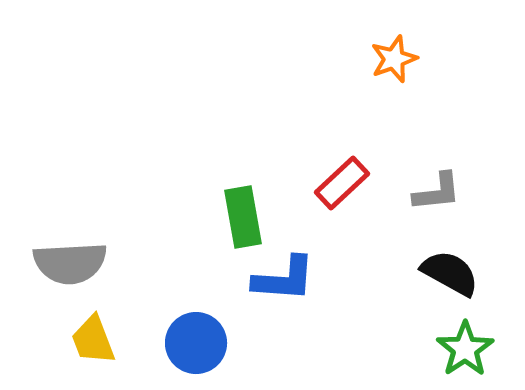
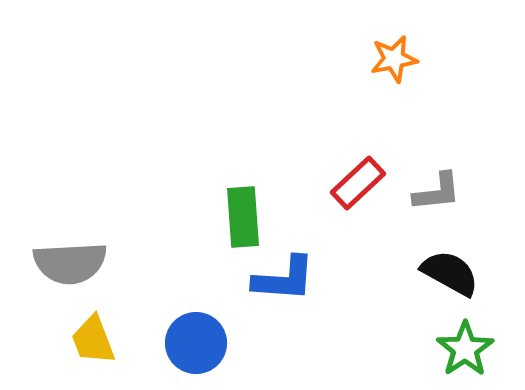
orange star: rotated 9 degrees clockwise
red rectangle: moved 16 px right
green rectangle: rotated 6 degrees clockwise
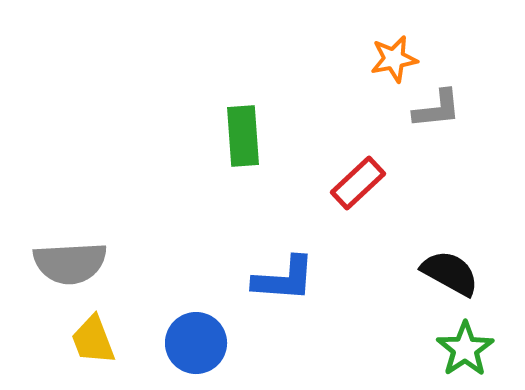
gray L-shape: moved 83 px up
green rectangle: moved 81 px up
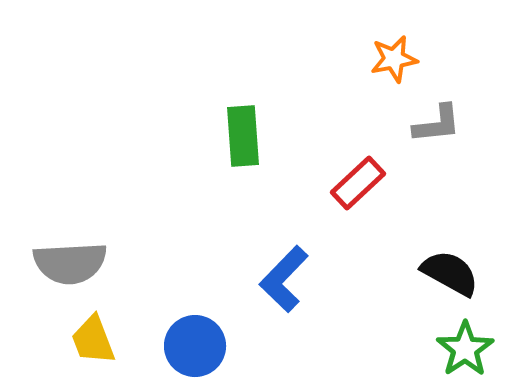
gray L-shape: moved 15 px down
blue L-shape: rotated 130 degrees clockwise
blue circle: moved 1 px left, 3 px down
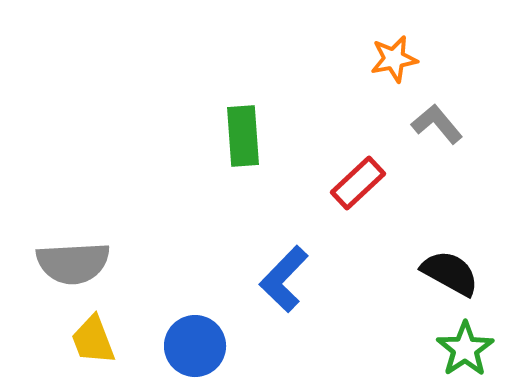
gray L-shape: rotated 124 degrees counterclockwise
gray semicircle: moved 3 px right
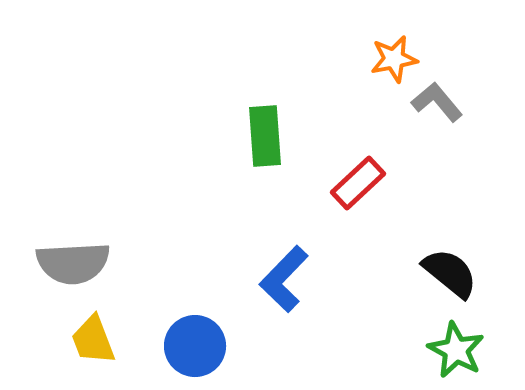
gray L-shape: moved 22 px up
green rectangle: moved 22 px right
black semicircle: rotated 10 degrees clockwise
green star: moved 9 px left, 1 px down; rotated 10 degrees counterclockwise
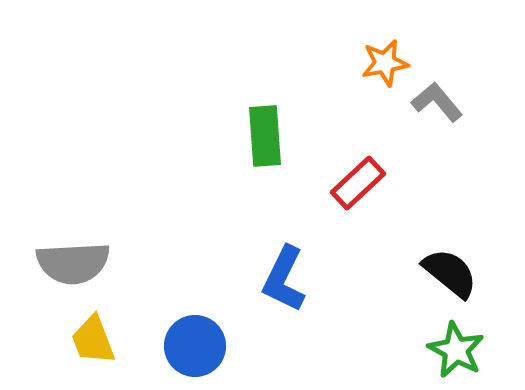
orange star: moved 9 px left, 4 px down
blue L-shape: rotated 18 degrees counterclockwise
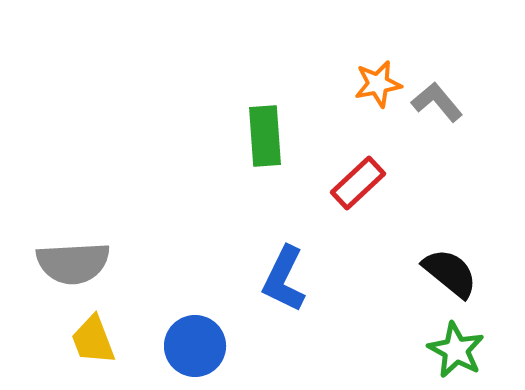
orange star: moved 7 px left, 21 px down
